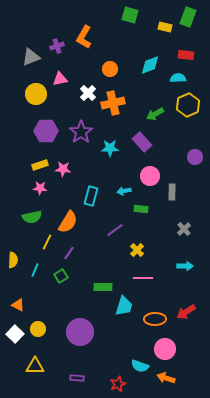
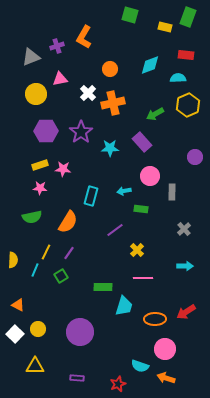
yellow line at (47, 242): moved 1 px left, 10 px down
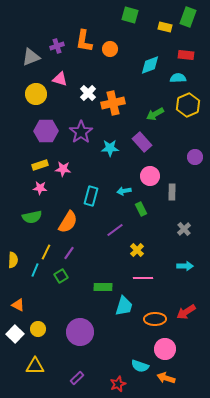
orange L-shape at (84, 37): moved 4 px down; rotated 20 degrees counterclockwise
orange circle at (110, 69): moved 20 px up
pink triangle at (60, 79): rotated 28 degrees clockwise
green rectangle at (141, 209): rotated 56 degrees clockwise
purple rectangle at (77, 378): rotated 48 degrees counterclockwise
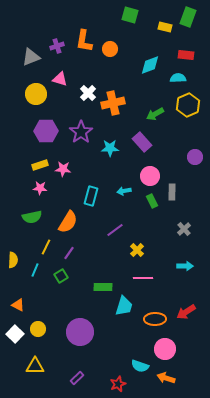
green rectangle at (141, 209): moved 11 px right, 8 px up
yellow line at (46, 252): moved 5 px up
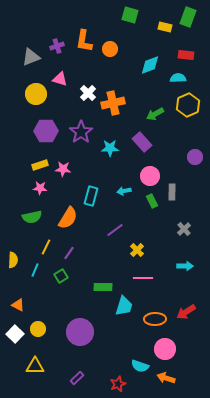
orange semicircle at (68, 222): moved 4 px up
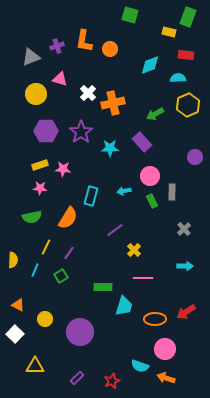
yellow rectangle at (165, 27): moved 4 px right, 5 px down
yellow cross at (137, 250): moved 3 px left
yellow circle at (38, 329): moved 7 px right, 10 px up
red star at (118, 384): moved 6 px left, 3 px up
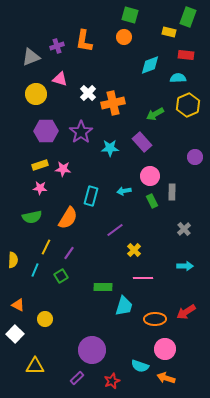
orange circle at (110, 49): moved 14 px right, 12 px up
purple circle at (80, 332): moved 12 px right, 18 px down
